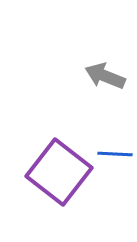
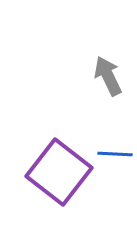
gray arrow: moved 3 px right; rotated 42 degrees clockwise
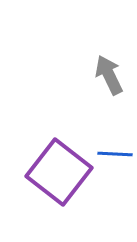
gray arrow: moved 1 px right, 1 px up
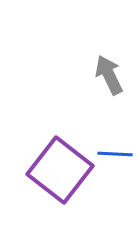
purple square: moved 1 px right, 2 px up
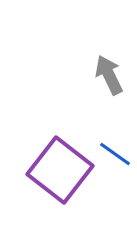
blue line: rotated 32 degrees clockwise
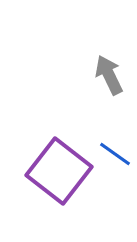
purple square: moved 1 px left, 1 px down
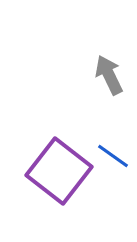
blue line: moved 2 px left, 2 px down
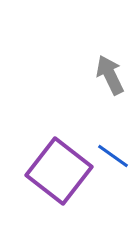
gray arrow: moved 1 px right
